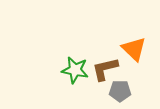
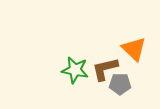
gray pentagon: moved 7 px up
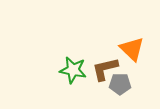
orange triangle: moved 2 px left
green star: moved 2 px left
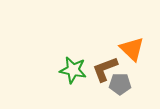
brown L-shape: rotated 8 degrees counterclockwise
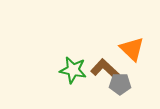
brown L-shape: rotated 64 degrees clockwise
